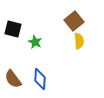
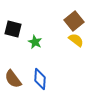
yellow semicircle: moved 3 px left, 1 px up; rotated 49 degrees counterclockwise
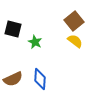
yellow semicircle: moved 1 px left, 1 px down
brown semicircle: rotated 78 degrees counterclockwise
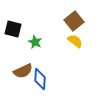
brown semicircle: moved 10 px right, 8 px up
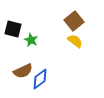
green star: moved 4 px left, 2 px up
blue diamond: rotated 50 degrees clockwise
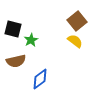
brown square: moved 3 px right
green star: rotated 16 degrees clockwise
brown semicircle: moved 7 px left, 10 px up; rotated 12 degrees clockwise
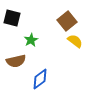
brown square: moved 10 px left
black square: moved 1 px left, 11 px up
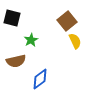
yellow semicircle: rotated 28 degrees clockwise
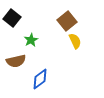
black square: rotated 24 degrees clockwise
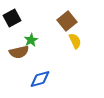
black square: rotated 24 degrees clockwise
brown semicircle: moved 3 px right, 9 px up
blue diamond: rotated 20 degrees clockwise
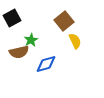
brown square: moved 3 px left
blue diamond: moved 6 px right, 15 px up
